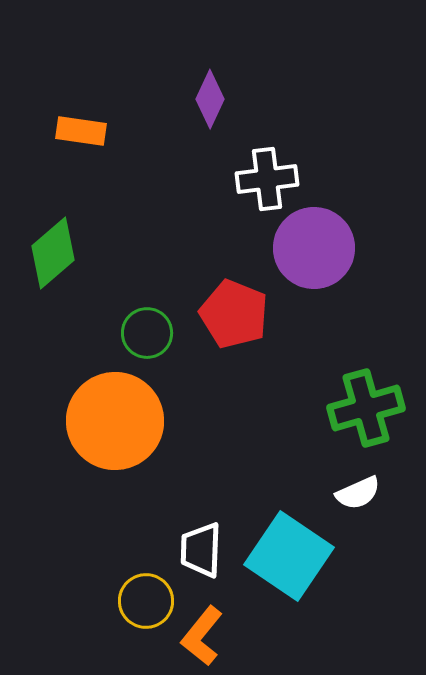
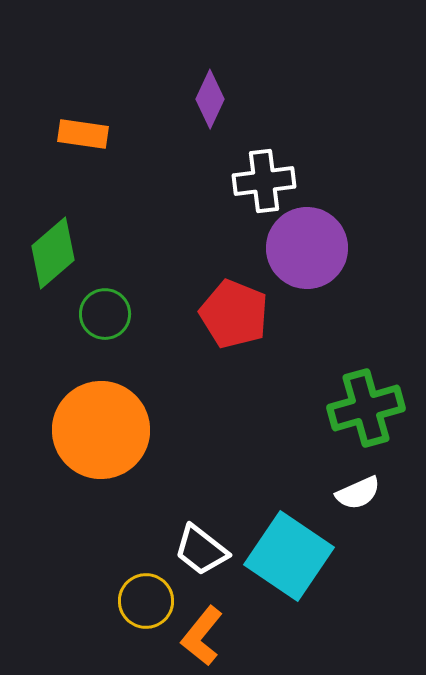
orange rectangle: moved 2 px right, 3 px down
white cross: moved 3 px left, 2 px down
purple circle: moved 7 px left
green circle: moved 42 px left, 19 px up
orange circle: moved 14 px left, 9 px down
white trapezoid: rotated 54 degrees counterclockwise
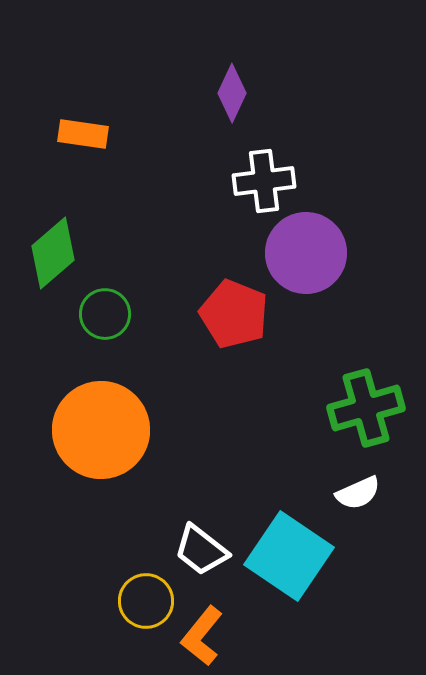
purple diamond: moved 22 px right, 6 px up
purple circle: moved 1 px left, 5 px down
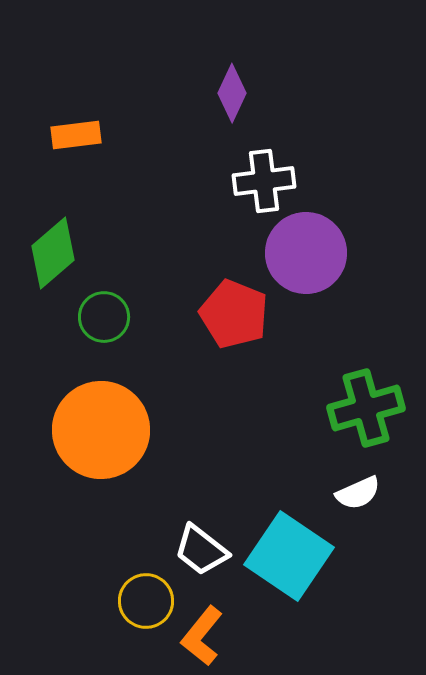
orange rectangle: moved 7 px left, 1 px down; rotated 15 degrees counterclockwise
green circle: moved 1 px left, 3 px down
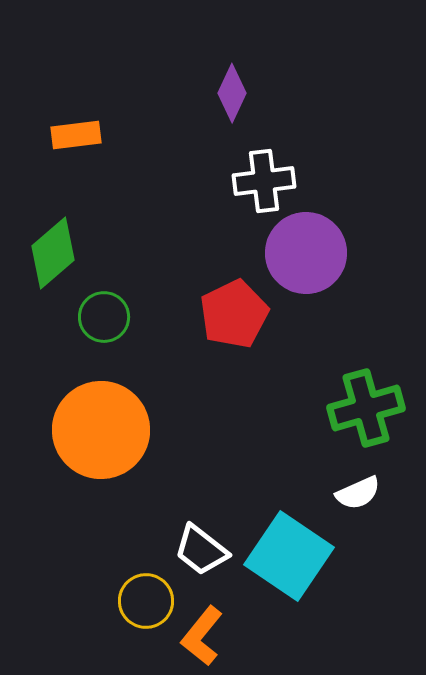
red pentagon: rotated 24 degrees clockwise
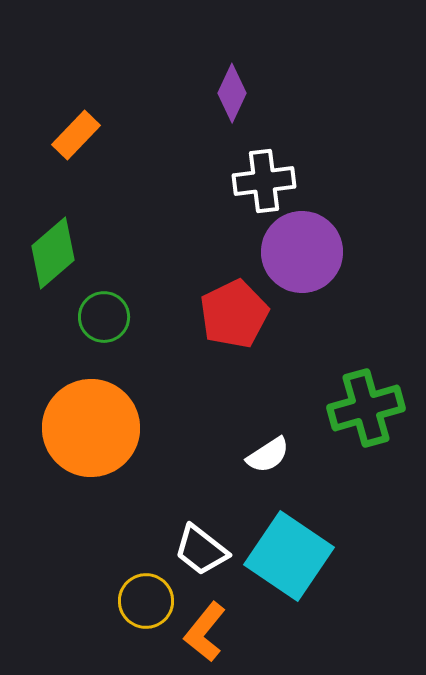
orange rectangle: rotated 39 degrees counterclockwise
purple circle: moved 4 px left, 1 px up
orange circle: moved 10 px left, 2 px up
white semicircle: moved 90 px left, 38 px up; rotated 9 degrees counterclockwise
orange L-shape: moved 3 px right, 4 px up
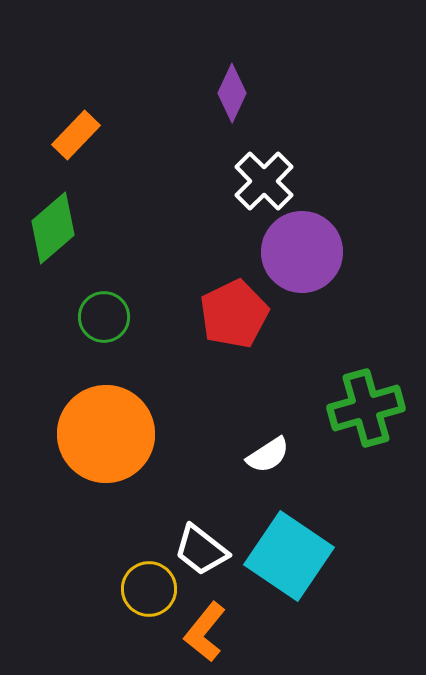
white cross: rotated 38 degrees counterclockwise
green diamond: moved 25 px up
orange circle: moved 15 px right, 6 px down
yellow circle: moved 3 px right, 12 px up
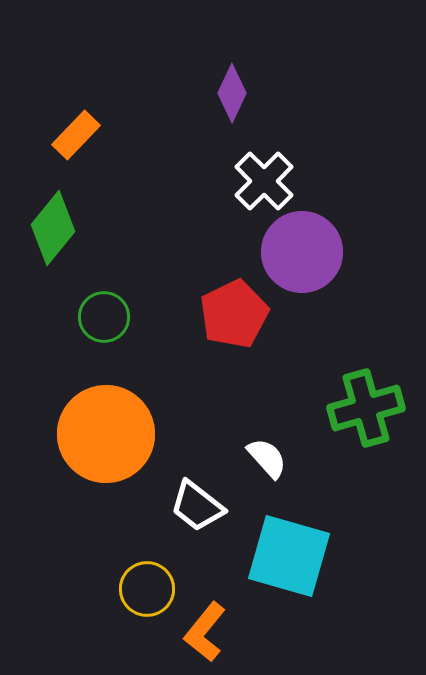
green diamond: rotated 10 degrees counterclockwise
white semicircle: moved 1 px left, 3 px down; rotated 99 degrees counterclockwise
white trapezoid: moved 4 px left, 44 px up
cyan square: rotated 18 degrees counterclockwise
yellow circle: moved 2 px left
